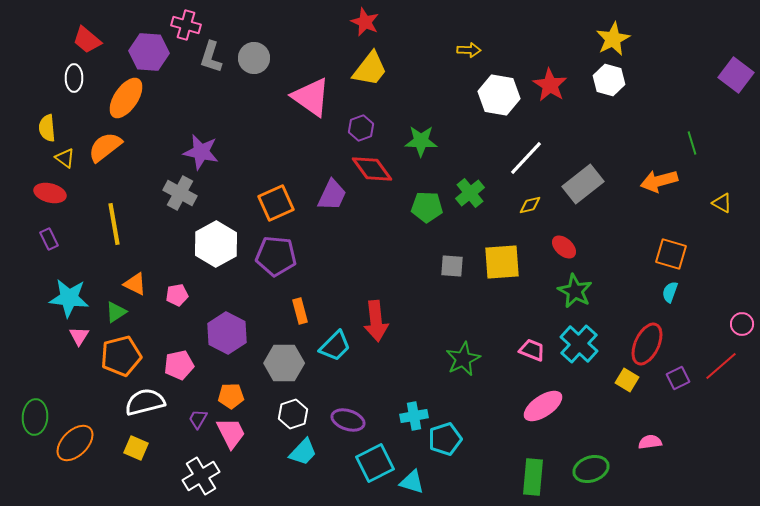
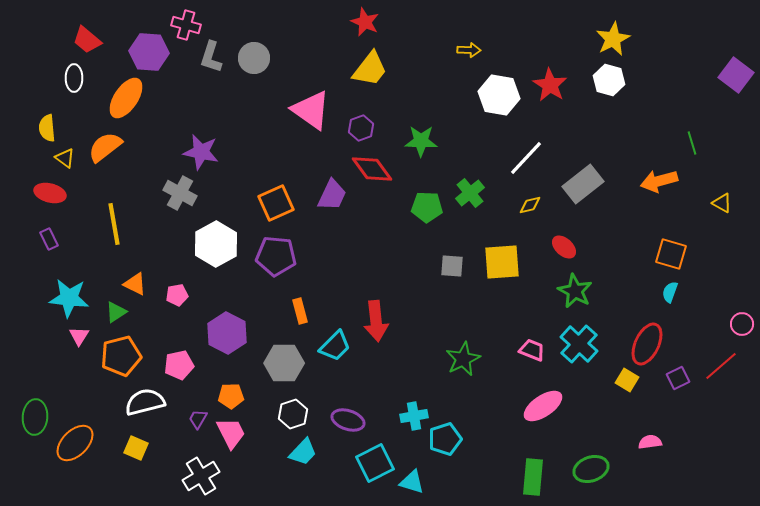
pink triangle at (311, 97): moved 13 px down
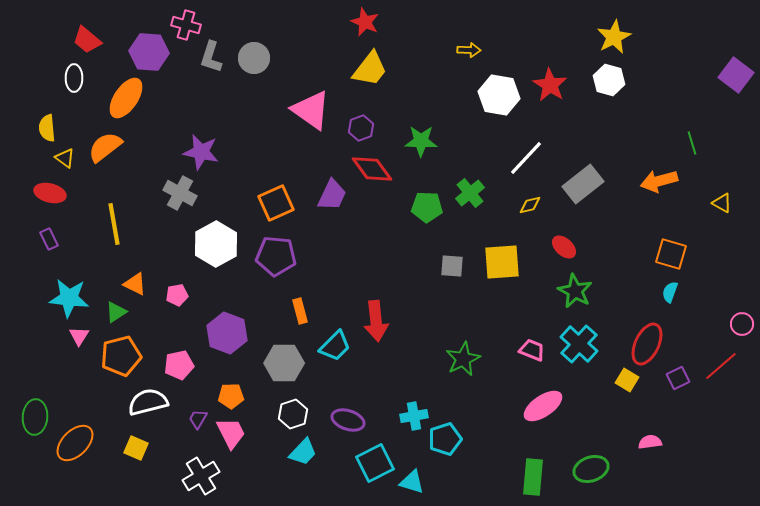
yellow star at (613, 39): moved 1 px right, 2 px up
purple hexagon at (227, 333): rotated 6 degrees counterclockwise
white semicircle at (145, 402): moved 3 px right
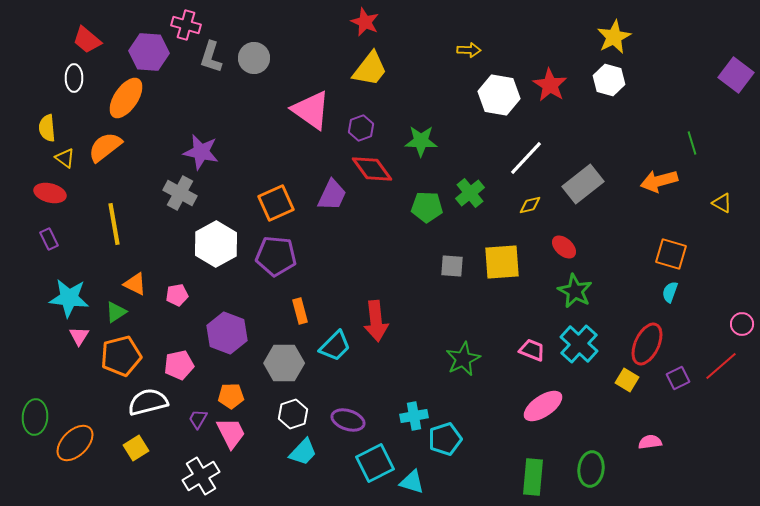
yellow square at (136, 448): rotated 35 degrees clockwise
green ellipse at (591, 469): rotated 64 degrees counterclockwise
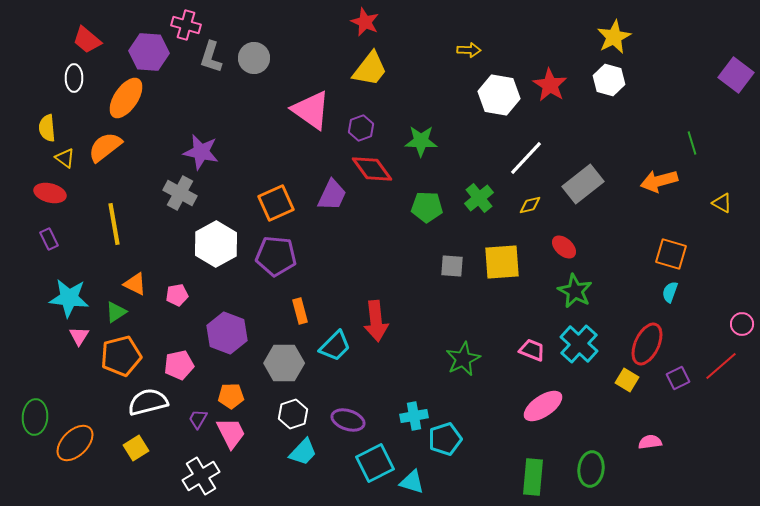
green cross at (470, 193): moved 9 px right, 5 px down
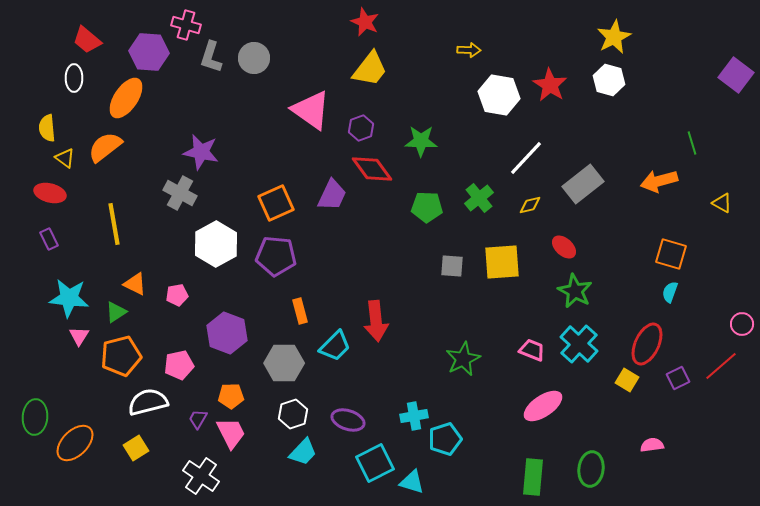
pink semicircle at (650, 442): moved 2 px right, 3 px down
white cross at (201, 476): rotated 24 degrees counterclockwise
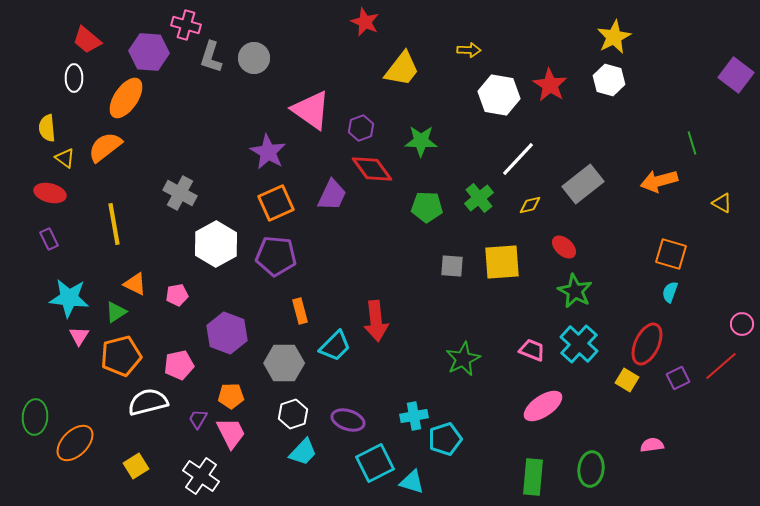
yellow trapezoid at (370, 69): moved 32 px right
purple star at (201, 152): moved 67 px right; rotated 18 degrees clockwise
white line at (526, 158): moved 8 px left, 1 px down
yellow square at (136, 448): moved 18 px down
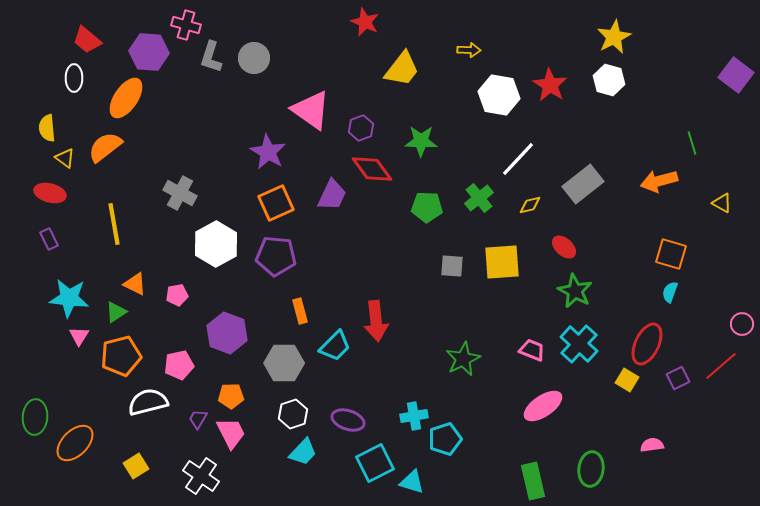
green rectangle at (533, 477): moved 4 px down; rotated 18 degrees counterclockwise
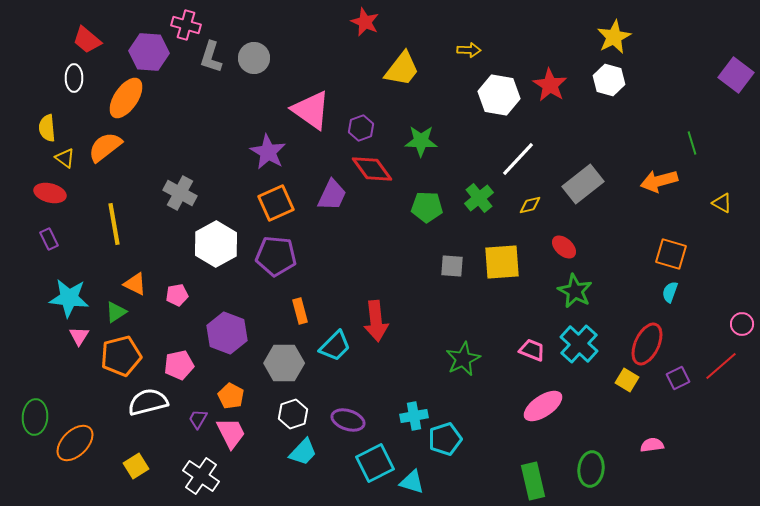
orange pentagon at (231, 396): rotated 30 degrees clockwise
